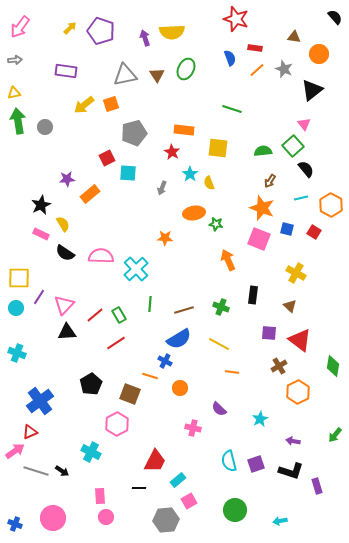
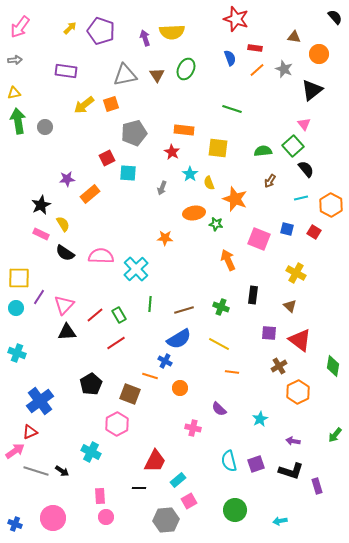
orange star at (262, 208): moved 27 px left, 9 px up
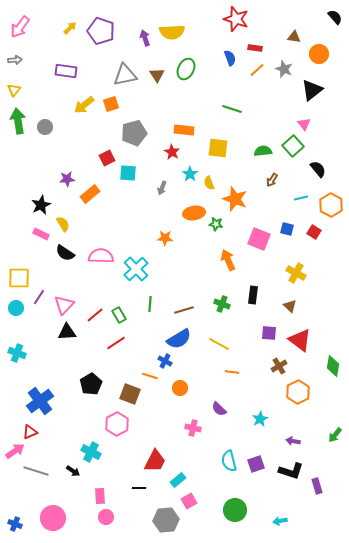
yellow triangle at (14, 93): moved 3 px up; rotated 40 degrees counterclockwise
black semicircle at (306, 169): moved 12 px right
brown arrow at (270, 181): moved 2 px right, 1 px up
green cross at (221, 307): moved 1 px right, 3 px up
black arrow at (62, 471): moved 11 px right
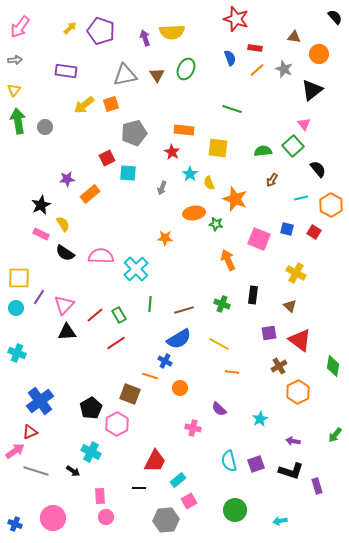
purple square at (269, 333): rotated 14 degrees counterclockwise
black pentagon at (91, 384): moved 24 px down
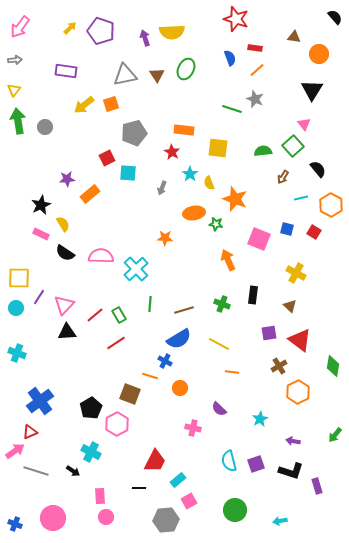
gray star at (284, 69): moved 29 px left, 30 px down
black triangle at (312, 90): rotated 20 degrees counterclockwise
brown arrow at (272, 180): moved 11 px right, 3 px up
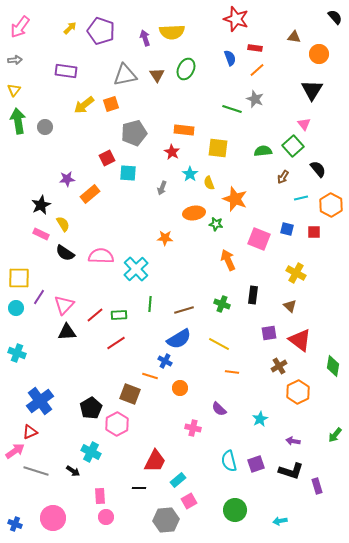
red square at (314, 232): rotated 32 degrees counterclockwise
green rectangle at (119, 315): rotated 63 degrees counterclockwise
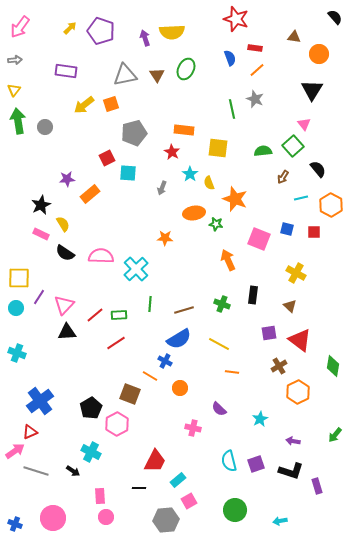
green line at (232, 109): rotated 60 degrees clockwise
orange line at (150, 376): rotated 14 degrees clockwise
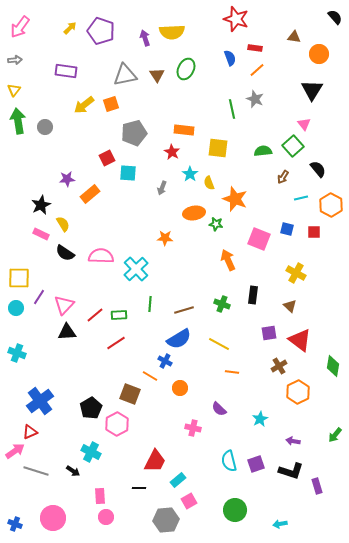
cyan arrow at (280, 521): moved 3 px down
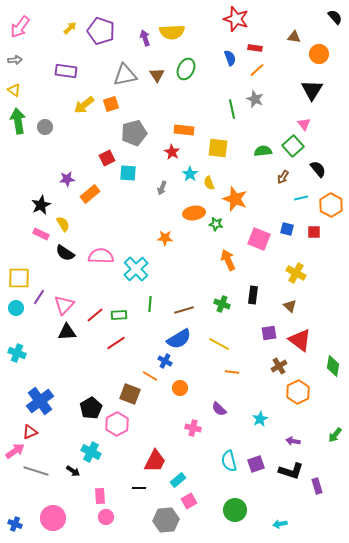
yellow triangle at (14, 90): rotated 32 degrees counterclockwise
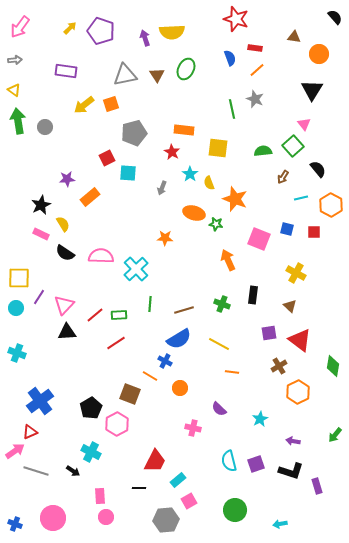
orange rectangle at (90, 194): moved 3 px down
orange ellipse at (194, 213): rotated 25 degrees clockwise
